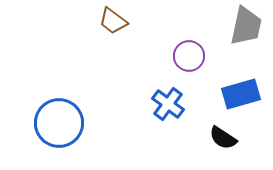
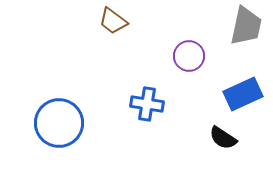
blue rectangle: moved 2 px right; rotated 9 degrees counterclockwise
blue cross: moved 21 px left; rotated 28 degrees counterclockwise
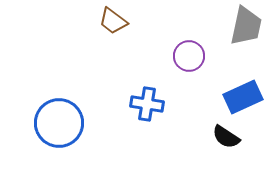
blue rectangle: moved 3 px down
black semicircle: moved 3 px right, 1 px up
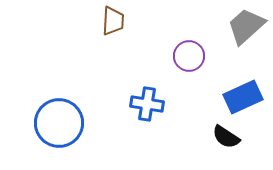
brown trapezoid: rotated 124 degrees counterclockwise
gray trapezoid: rotated 144 degrees counterclockwise
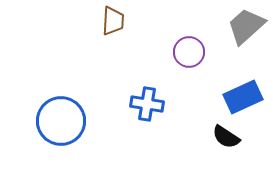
purple circle: moved 4 px up
blue circle: moved 2 px right, 2 px up
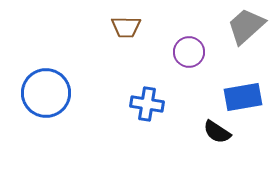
brown trapezoid: moved 13 px right, 6 px down; rotated 88 degrees clockwise
blue rectangle: rotated 15 degrees clockwise
blue circle: moved 15 px left, 28 px up
black semicircle: moved 9 px left, 5 px up
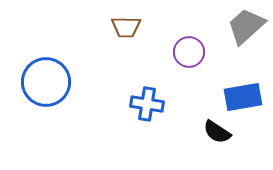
blue circle: moved 11 px up
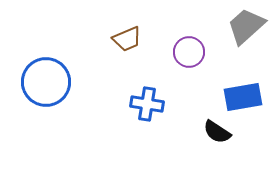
brown trapezoid: moved 1 px right, 12 px down; rotated 24 degrees counterclockwise
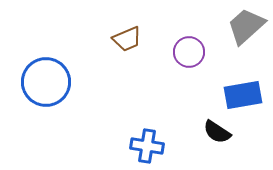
blue rectangle: moved 2 px up
blue cross: moved 42 px down
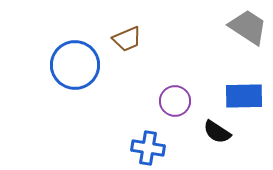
gray trapezoid: moved 2 px right, 1 px down; rotated 75 degrees clockwise
purple circle: moved 14 px left, 49 px down
blue circle: moved 29 px right, 17 px up
blue rectangle: moved 1 px right, 1 px down; rotated 9 degrees clockwise
blue cross: moved 1 px right, 2 px down
